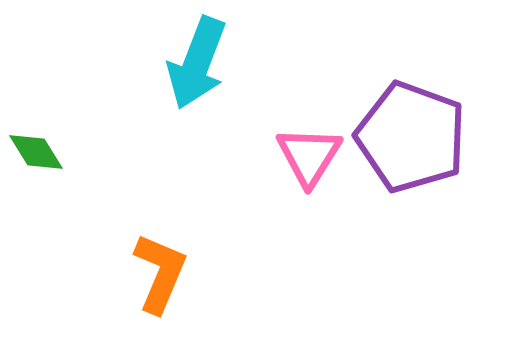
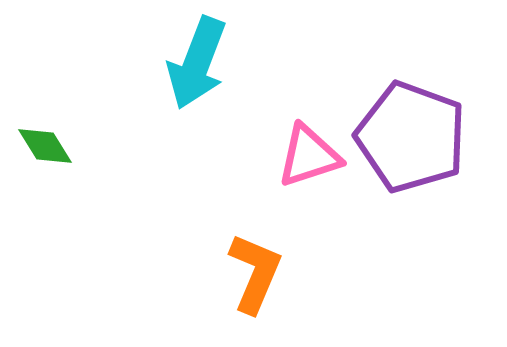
green diamond: moved 9 px right, 6 px up
pink triangle: rotated 40 degrees clockwise
orange L-shape: moved 95 px right
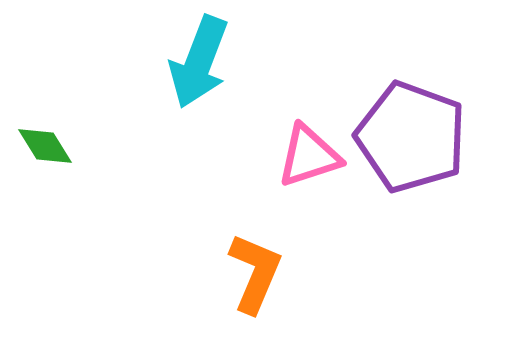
cyan arrow: moved 2 px right, 1 px up
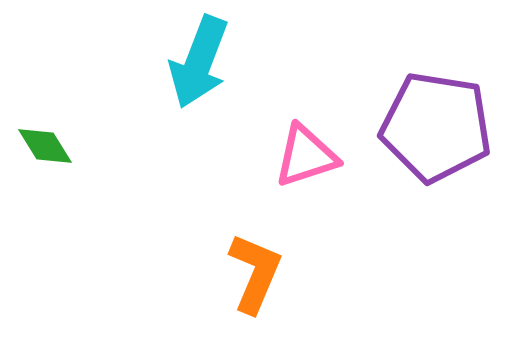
purple pentagon: moved 25 px right, 10 px up; rotated 11 degrees counterclockwise
pink triangle: moved 3 px left
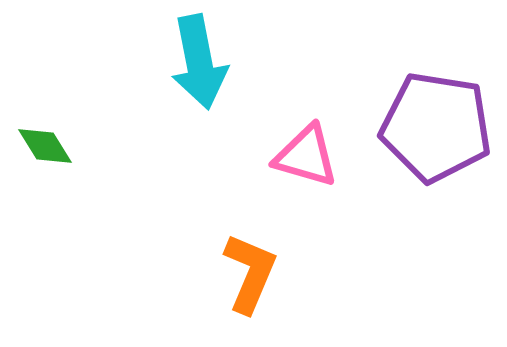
cyan arrow: rotated 32 degrees counterclockwise
pink triangle: rotated 34 degrees clockwise
orange L-shape: moved 5 px left
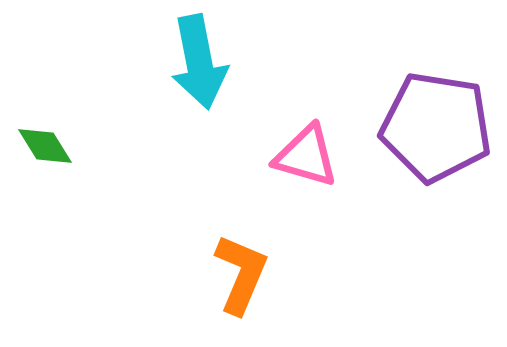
orange L-shape: moved 9 px left, 1 px down
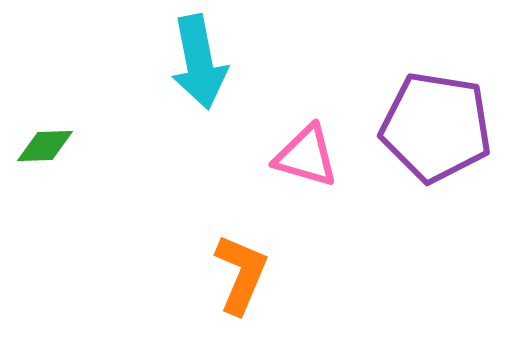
green diamond: rotated 60 degrees counterclockwise
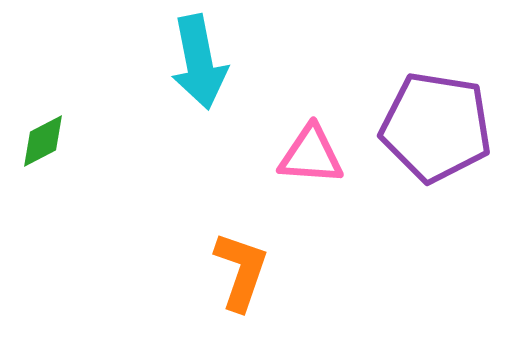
green diamond: moved 2 px left, 5 px up; rotated 26 degrees counterclockwise
pink triangle: moved 5 px right, 1 px up; rotated 12 degrees counterclockwise
orange L-shape: moved 3 px up; rotated 4 degrees counterclockwise
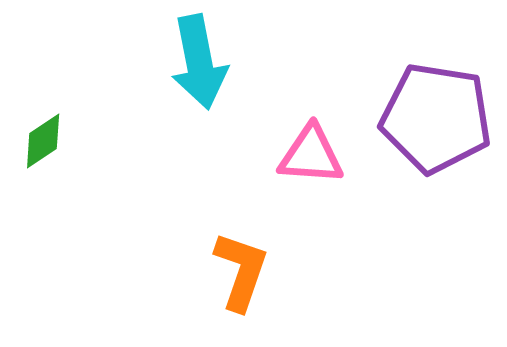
purple pentagon: moved 9 px up
green diamond: rotated 6 degrees counterclockwise
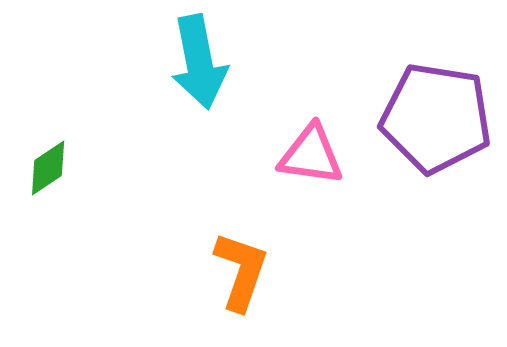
green diamond: moved 5 px right, 27 px down
pink triangle: rotated 4 degrees clockwise
